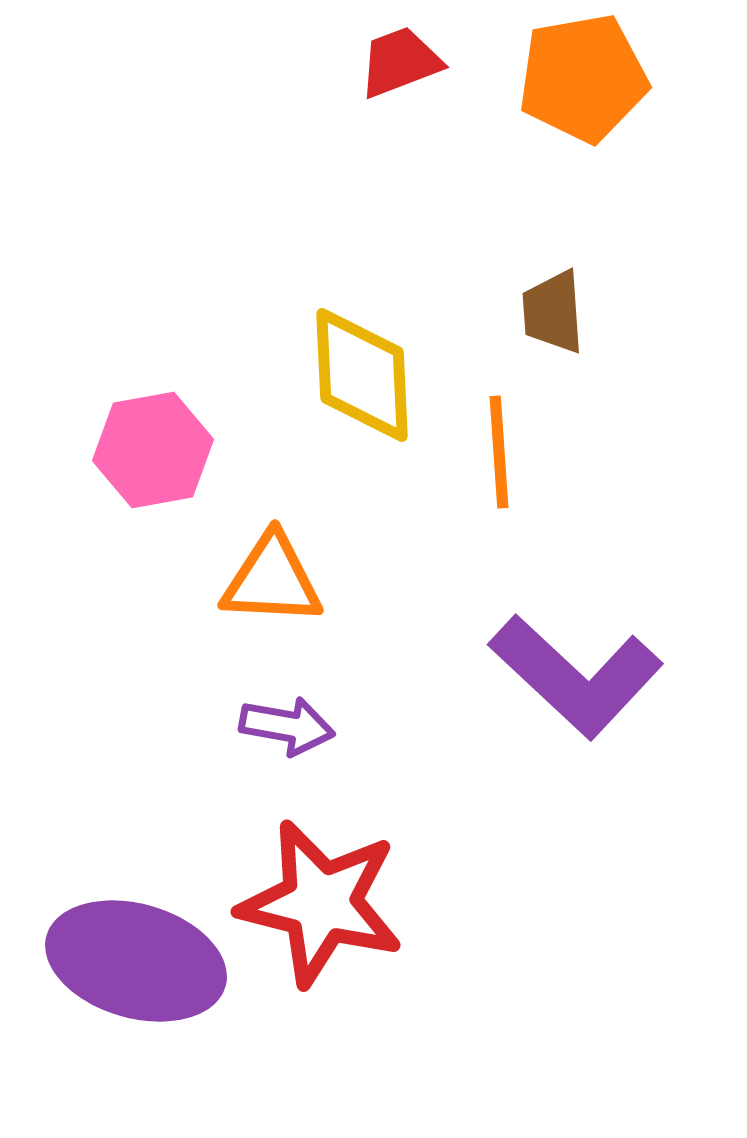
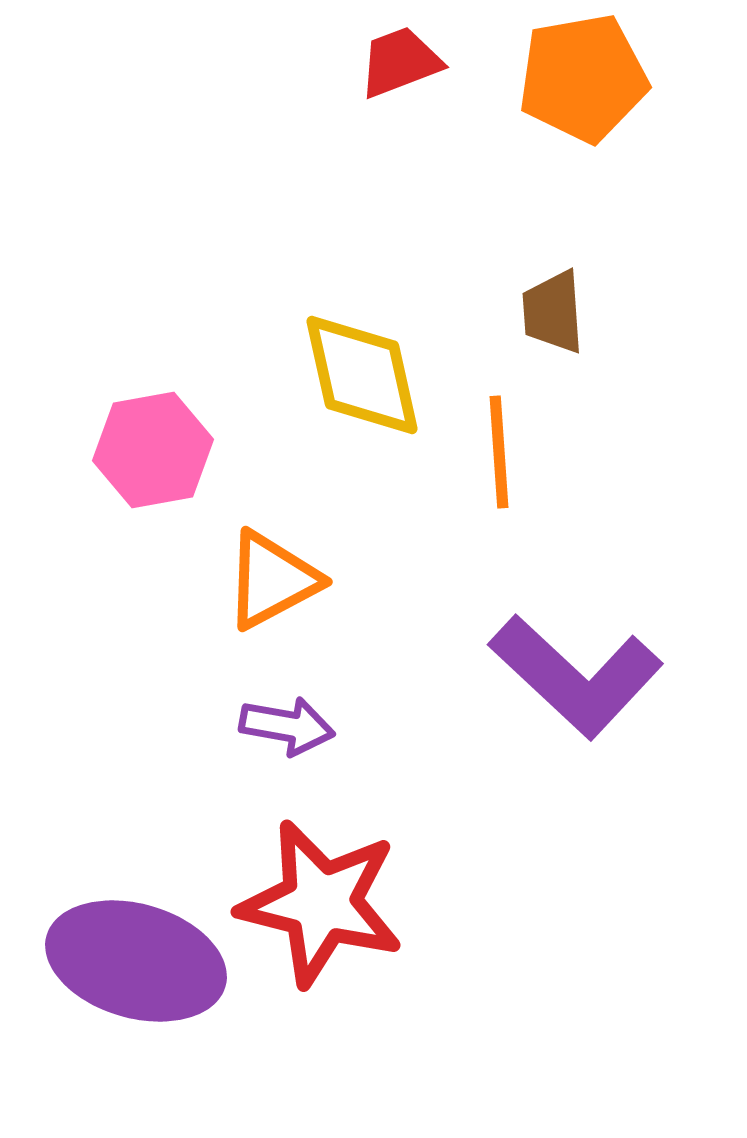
yellow diamond: rotated 10 degrees counterclockwise
orange triangle: rotated 31 degrees counterclockwise
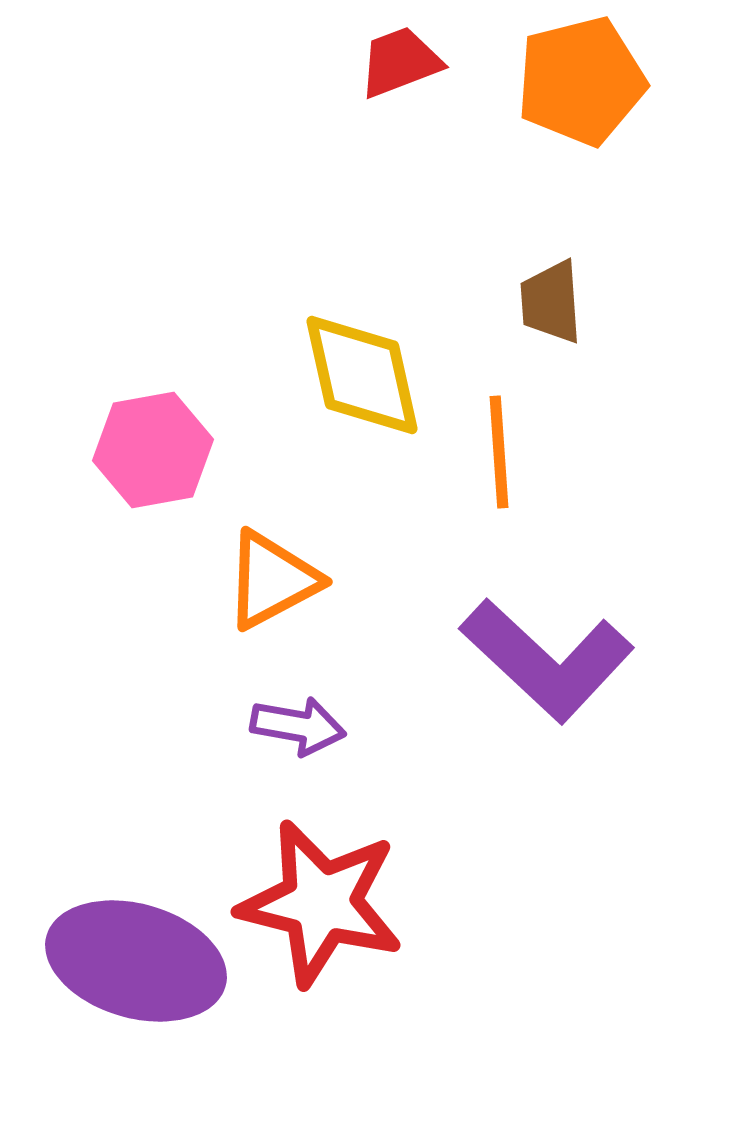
orange pentagon: moved 2 px left, 3 px down; rotated 4 degrees counterclockwise
brown trapezoid: moved 2 px left, 10 px up
purple L-shape: moved 29 px left, 16 px up
purple arrow: moved 11 px right
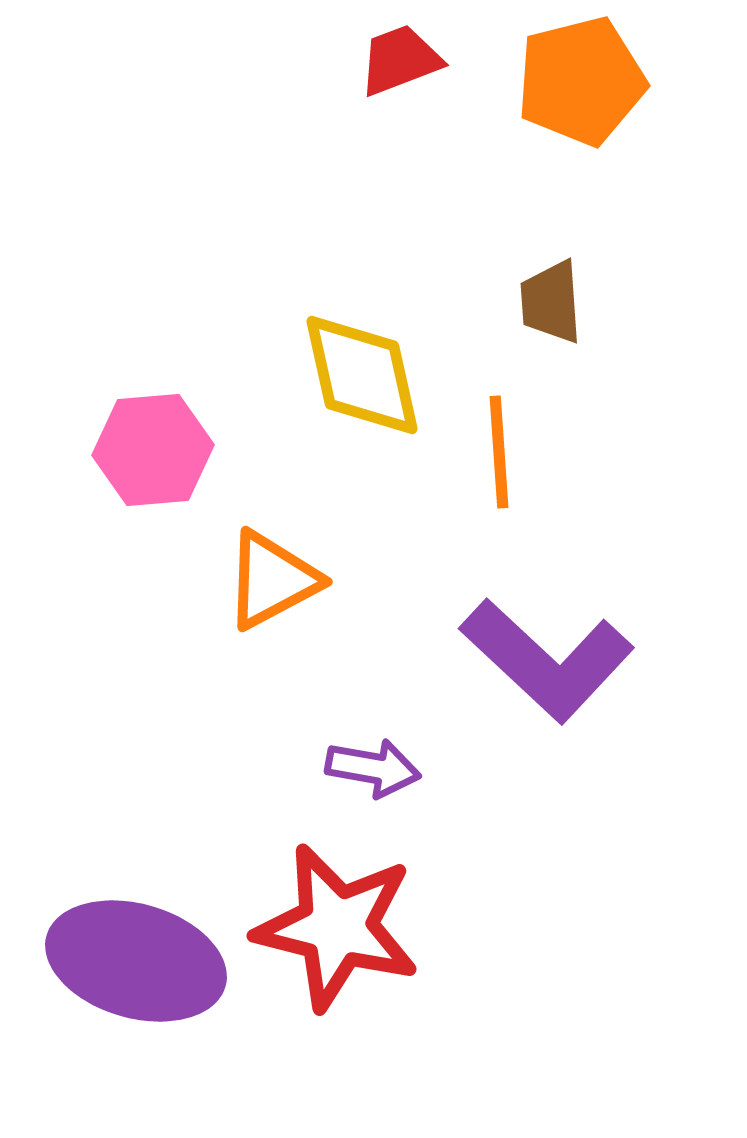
red trapezoid: moved 2 px up
pink hexagon: rotated 5 degrees clockwise
purple arrow: moved 75 px right, 42 px down
red star: moved 16 px right, 24 px down
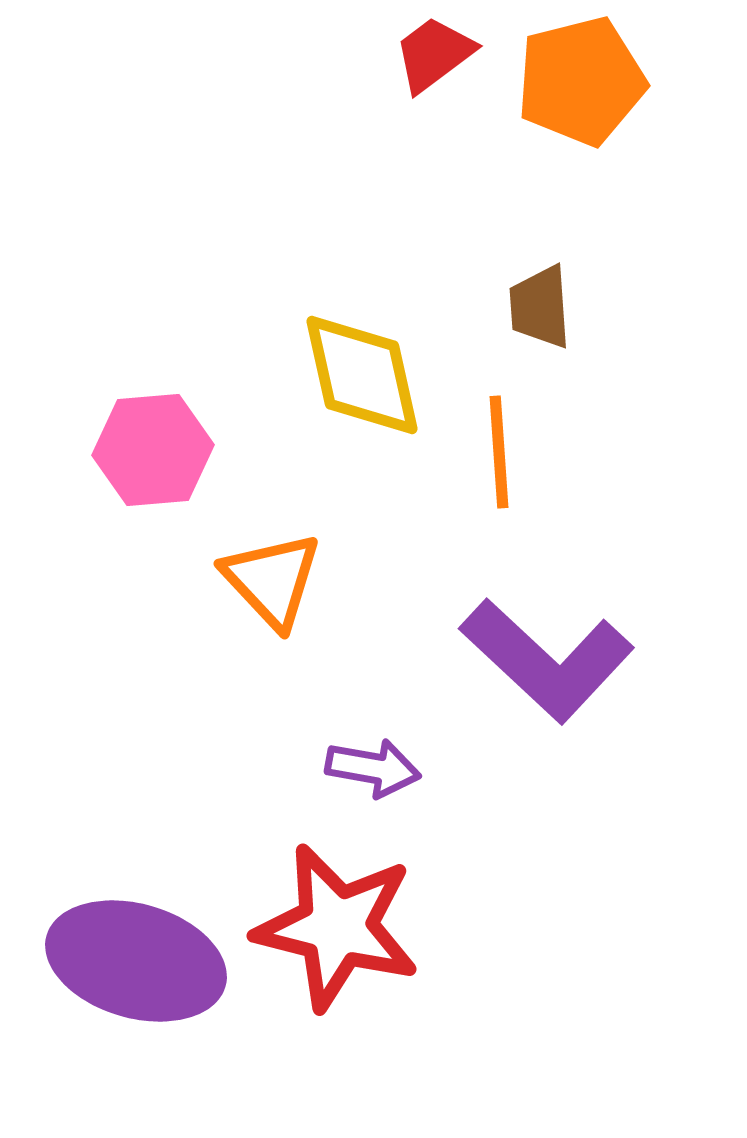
red trapezoid: moved 34 px right, 6 px up; rotated 16 degrees counterclockwise
brown trapezoid: moved 11 px left, 5 px down
orange triangle: rotated 45 degrees counterclockwise
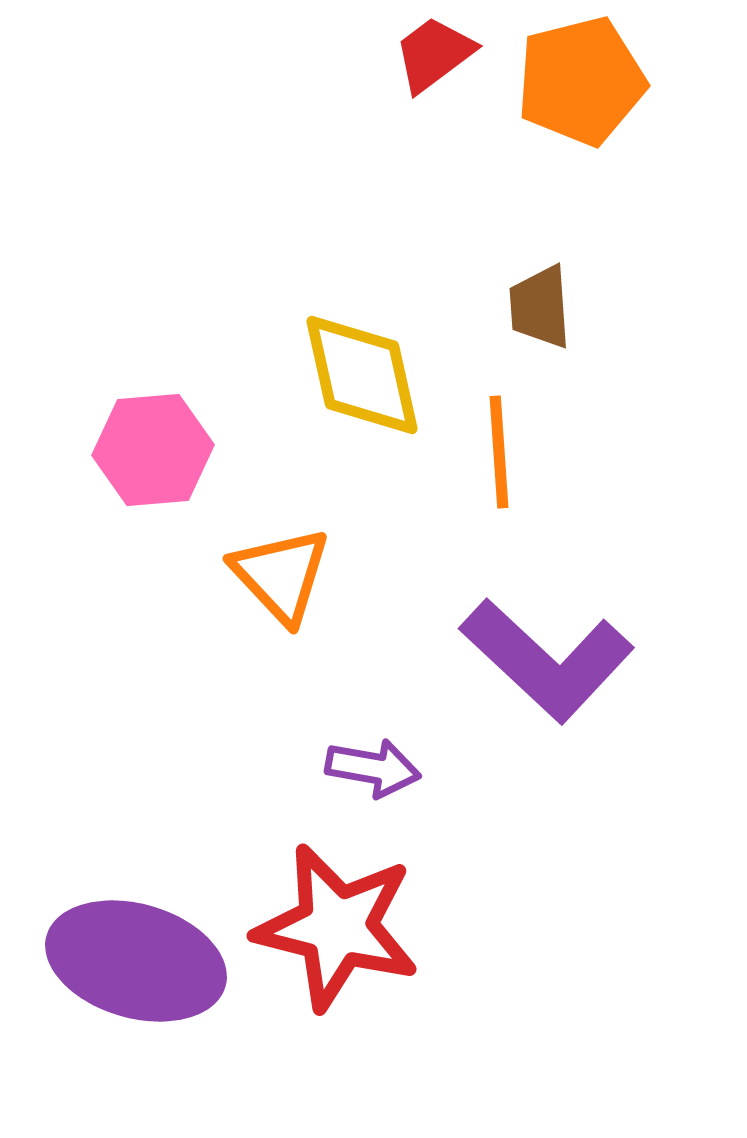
orange triangle: moved 9 px right, 5 px up
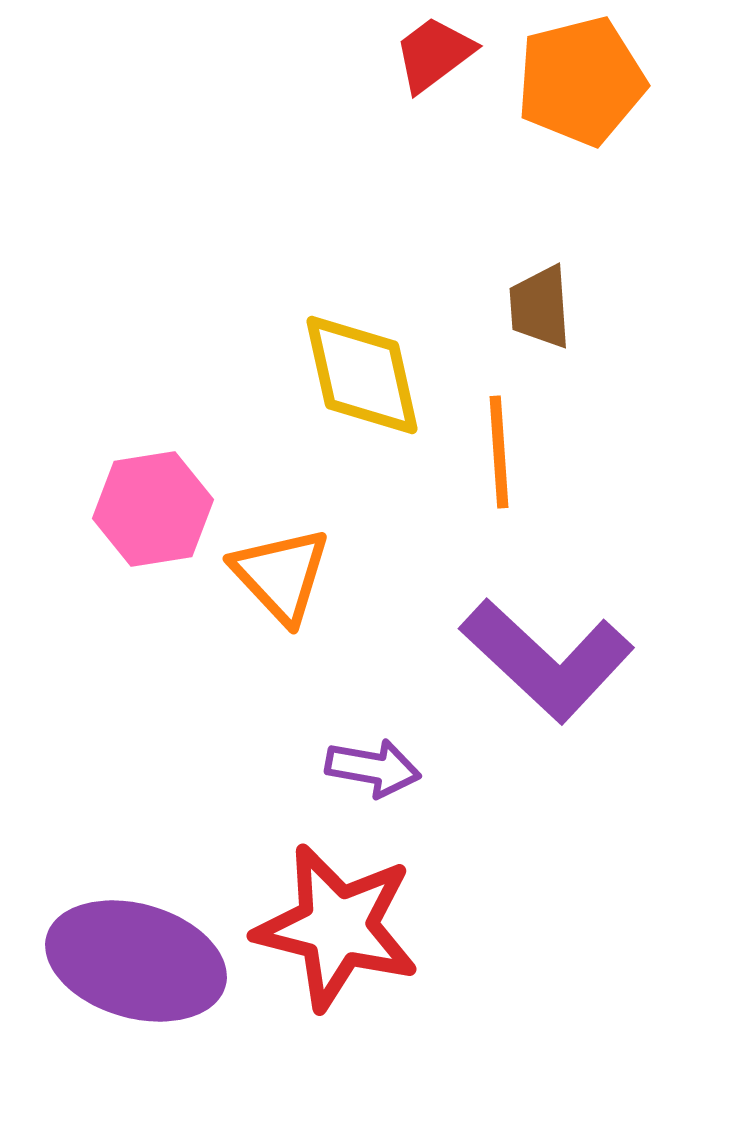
pink hexagon: moved 59 px down; rotated 4 degrees counterclockwise
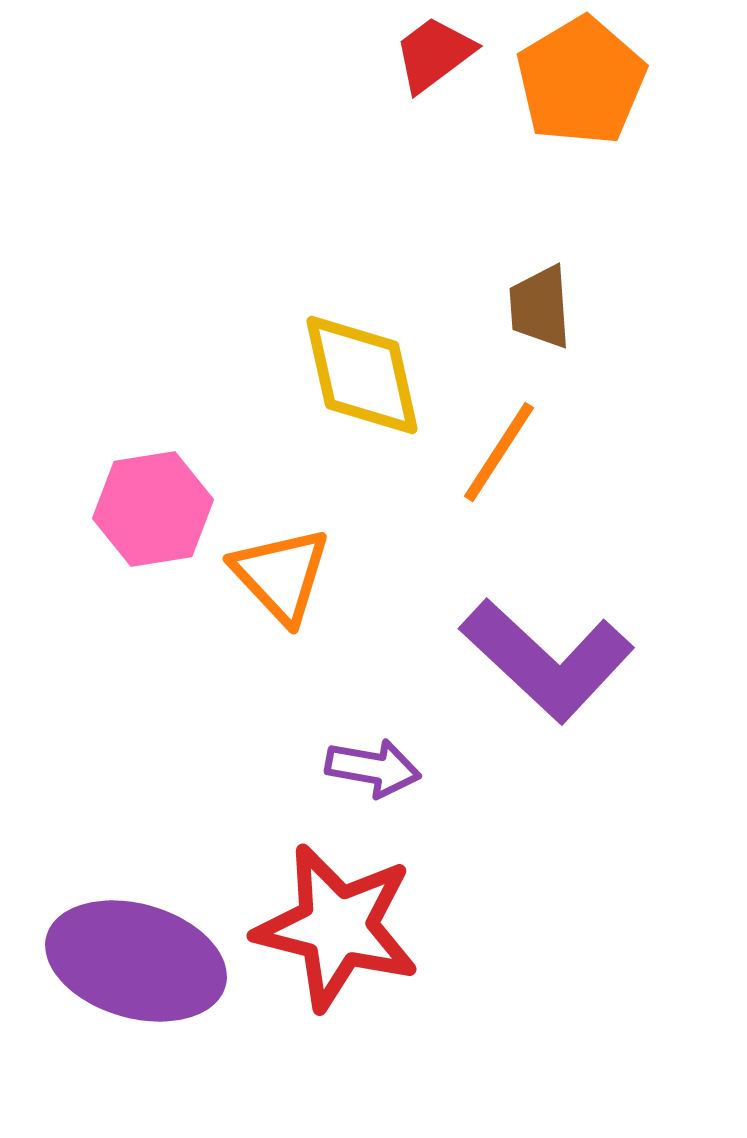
orange pentagon: rotated 17 degrees counterclockwise
orange line: rotated 37 degrees clockwise
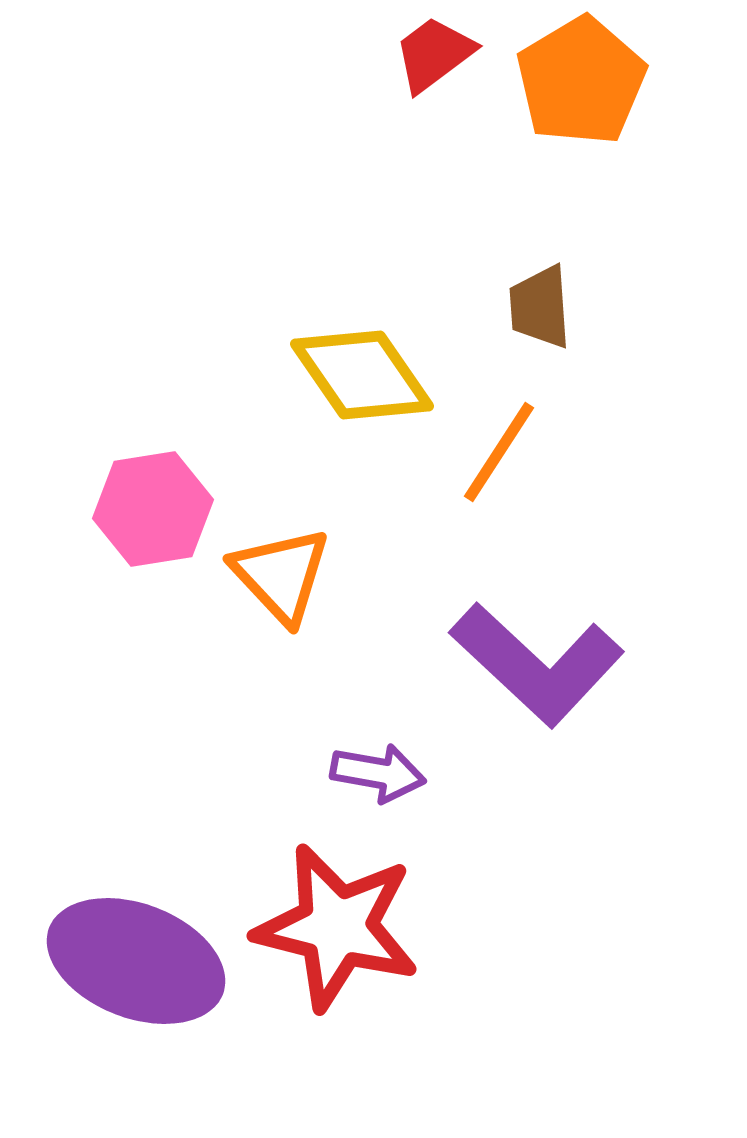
yellow diamond: rotated 22 degrees counterclockwise
purple L-shape: moved 10 px left, 4 px down
purple arrow: moved 5 px right, 5 px down
purple ellipse: rotated 5 degrees clockwise
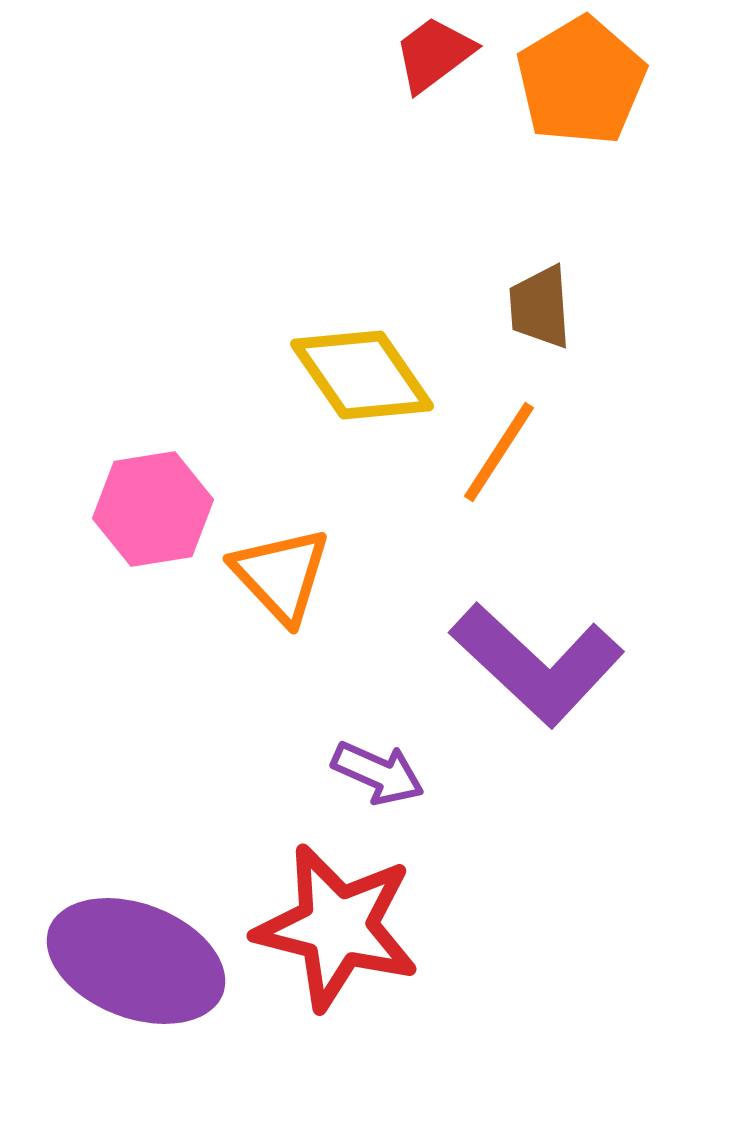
purple arrow: rotated 14 degrees clockwise
